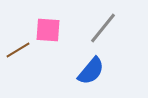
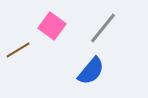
pink square: moved 4 px right, 4 px up; rotated 32 degrees clockwise
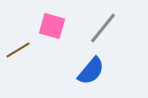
pink square: rotated 20 degrees counterclockwise
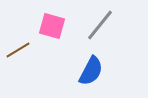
gray line: moved 3 px left, 3 px up
blue semicircle: rotated 12 degrees counterclockwise
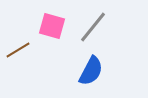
gray line: moved 7 px left, 2 px down
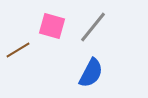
blue semicircle: moved 2 px down
